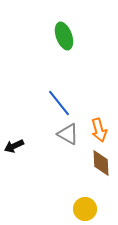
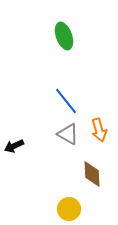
blue line: moved 7 px right, 2 px up
brown diamond: moved 9 px left, 11 px down
yellow circle: moved 16 px left
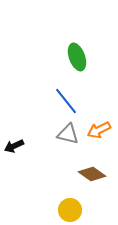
green ellipse: moved 13 px right, 21 px down
orange arrow: rotated 80 degrees clockwise
gray triangle: rotated 15 degrees counterclockwise
brown diamond: rotated 52 degrees counterclockwise
yellow circle: moved 1 px right, 1 px down
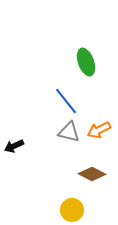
green ellipse: moved 9 px right, 5 px down
gray triangle: moved 1 px right, 2 px up
brown diamond: rotated 8 degrees counterclockwise
yellow circle: moved 2 px right
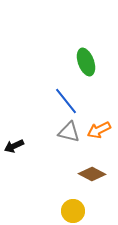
yellow circle: moved 1 px right, 1 px down
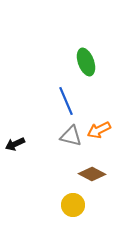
blue line: rotated 16 degrees clockwise
gray triangle: moved 2 px right, 4 px down
black arrow: moved 1 px right, 2 px up
yellow circle: moved 6 px up
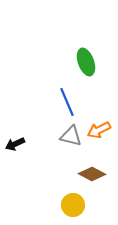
blue line: moved 1 px right, 1 px down
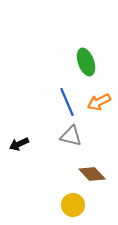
orange arrow: moved 28 px up
black arrow: moved 4 px right
brown diamond: rotated 20 degrees clockwise
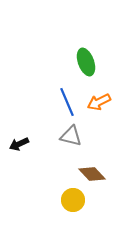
yellow circle: moved 5 px up
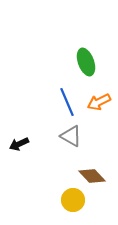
gray triangle: rotated 15 degrees clockwise
brown diamond: moved 2 px down
